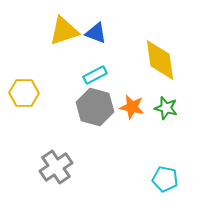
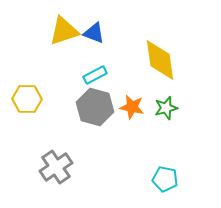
blue triangle: moved 2 px left
yellow hexagon: moved 3 px right, 6 px down
green star: rotated 30 degrees counterclockwise
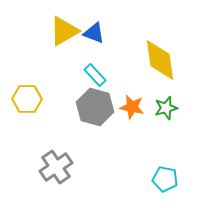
yellow triangle: rotated 12 degrees counterclockwise
cyan rectangle: rotated 75 degrees clockwise
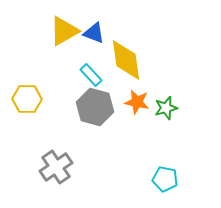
yellow diamond: moved 34 px left
cyan rectangle: moved 4 px left
orange star: moved 5 px right, 5 px up
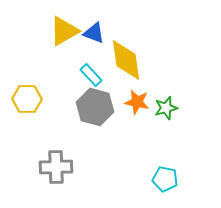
gray cross: rotated 32 degrees clockwise
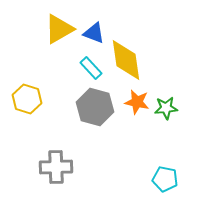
yellow triangle: moved 5 px left, 2 px up
cyan rectangle: moved 7 px up
yellow hexagon: rotated 16 degrees clockwise
green star: rotated 10 degrees clockwise
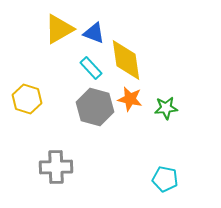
orange star: moved 7 px left, 3 px up
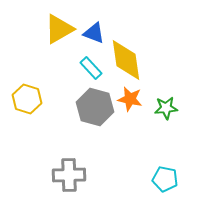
gray cross: moved 13 px right, 8 px down
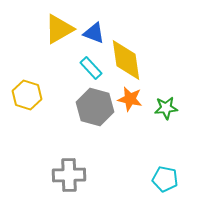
yellow hexagon: moved 4 px up
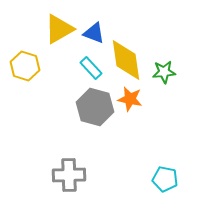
yellow hexagon: moved 2 px left, 29 px up
green star: moved 2 px left, 36 px up
